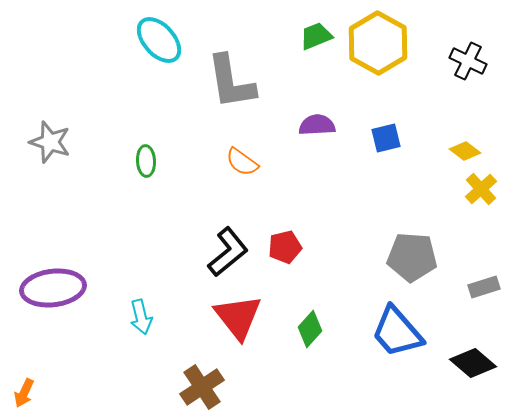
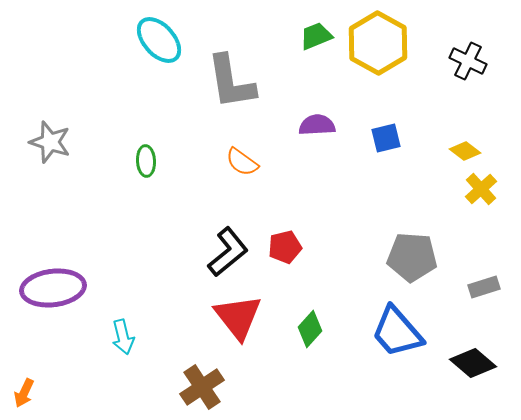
cyan arrow: moved 18 px left, 20 px down
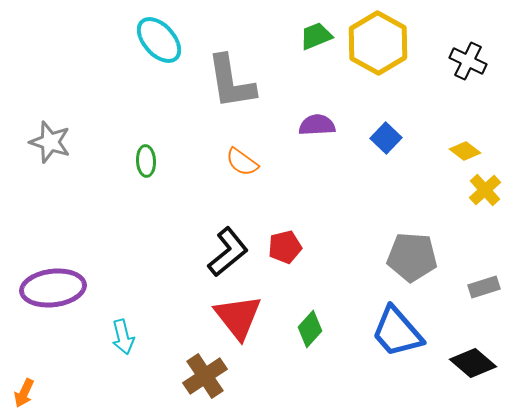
blue square: rotated 32 degrees counterclockwise
yellow cross: moved 4 px right, 1 px down
brown cross: moved 3 px right, 11 px up
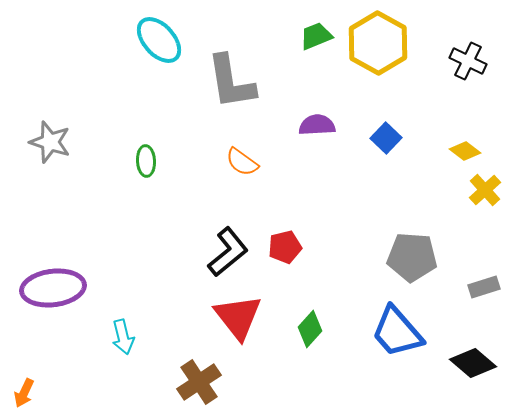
brown cross: moved 6 px left, 6 px down
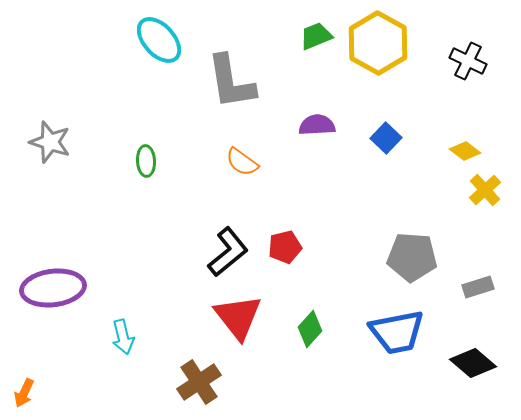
gray rectangle: moved 6 px left
blue trapezoid: rotated 60 degrees counterclockwise
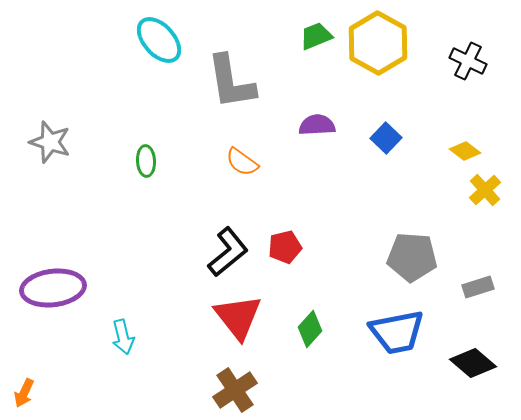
brown cross: moved 36 px right, 8 px down
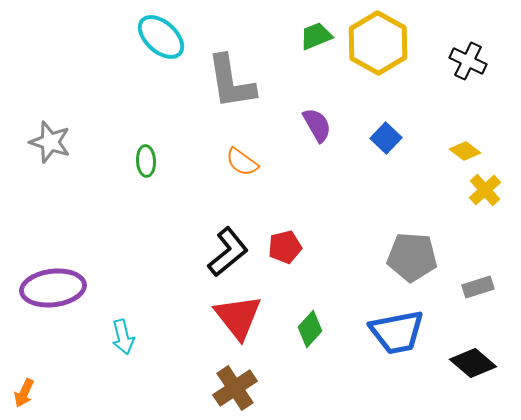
cyan ellipse: moved 2 px right, 3 px up; rotated 6 degrees counterclockwise
purple semicircle: rotated 63 degrees clockwise
brown cross: moved 2 px up
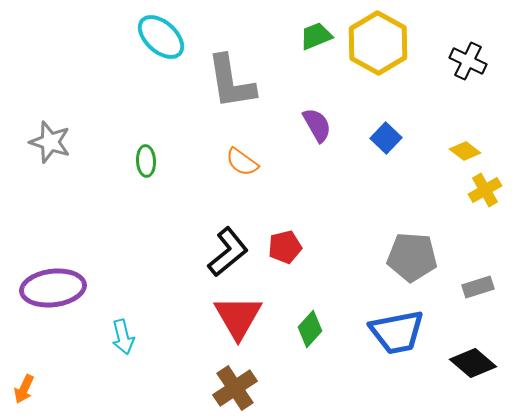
yellow cross: rotated 12 degrees clockwise
red triangle: rotated 8 degrees clockwise
orange arrow: moved 4 px up
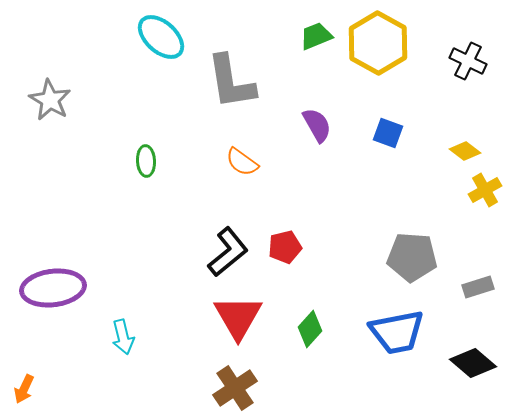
blue square: moved 2 px right, 5 px up; rotated 24 degrees counterclockwise
gray star: moved 42 px up; rotated 12 degrees clockwise
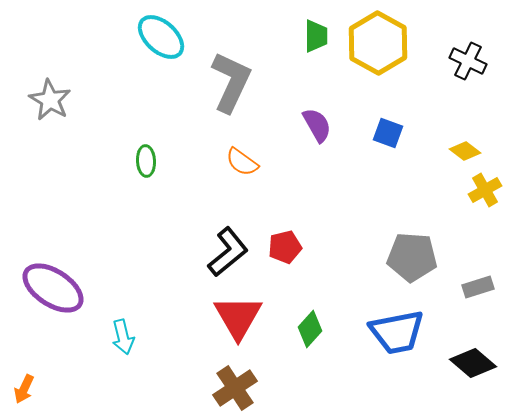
green trapezoid: rotated 112 degrees clockwise
gray L-shape: rotated 146 degrees counterclockwise
purple ellipse: rotated 40 degrees clockwise
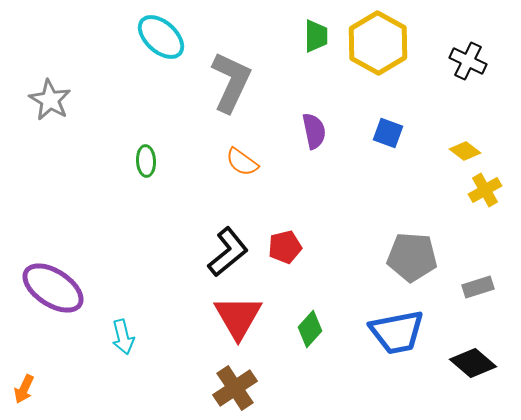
purple semicircle: moved 3 px left, 6 px down; rotated 18 degrees clockwise
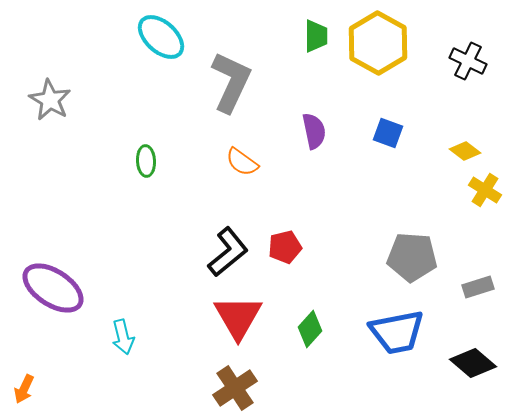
yellow cross: rotated 28 degrees counterclockwise
